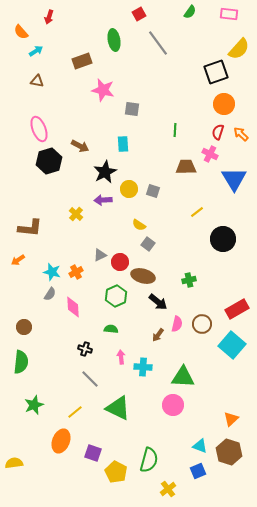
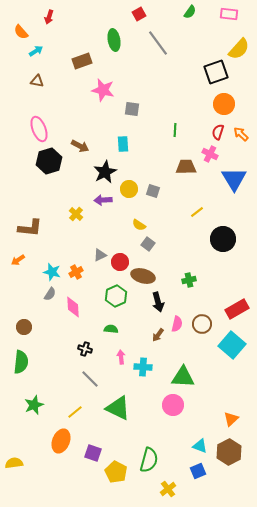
black arrow at (158, 302): rotated 36 degrees clockwise
brown hexagon at (229, 452): rotated 15 degrees clockwise
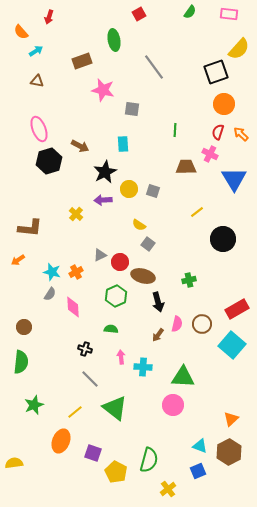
gray line at (158, 43): moved 4 px left, 24 px down
green triangle at (118, 408): moved 3 px left; rotated 12 degrees clockwise
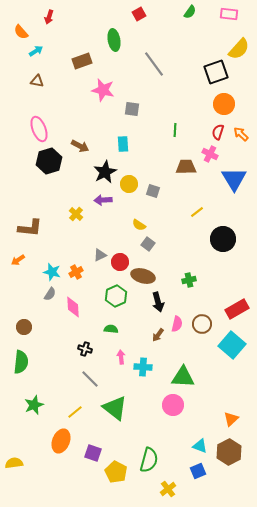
gray line at (154, 67): moved 3 px up
yellow circle at (129, 189): moved 5 px up
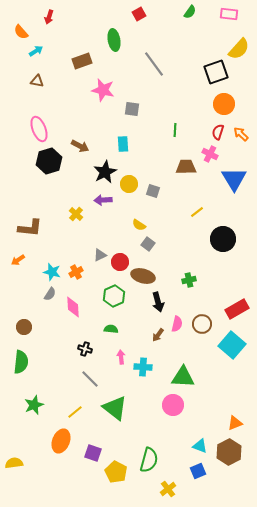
green hexagon at (116, 296): moved 2 px left
orange triangle at (231, 419): moved 4 px right, 4 px down; rotated 21 degrees clockwise
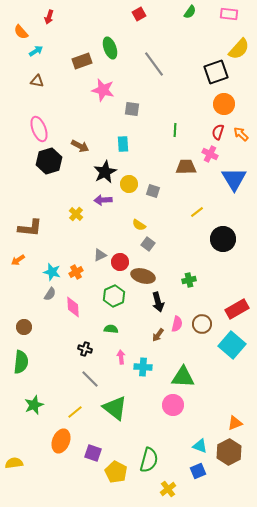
green ellipse at (114, 40): moved 4 px left, 8 px down; rotated 10 degrees counterclockwise
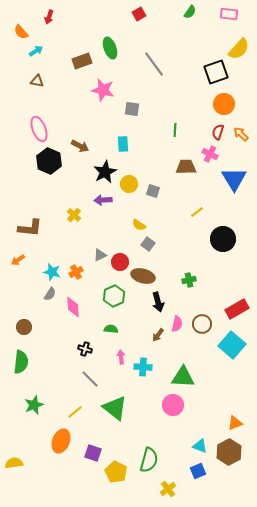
black hexagon at (49, 161): rotated 20 degrees counterclockwise
yellow cross at (76, 214): moved 2 px left, 1 px down
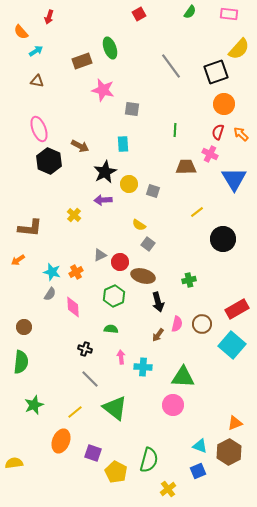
gray line at (154, 64): moved 17 px right, 2 px down
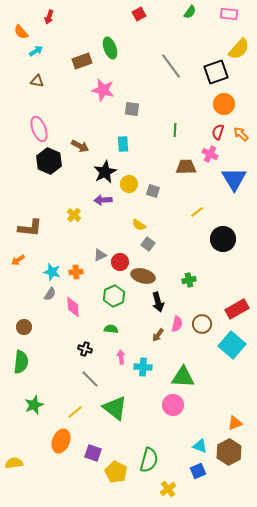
orange cross at (76, 272): rotated 24 degrees clockwise
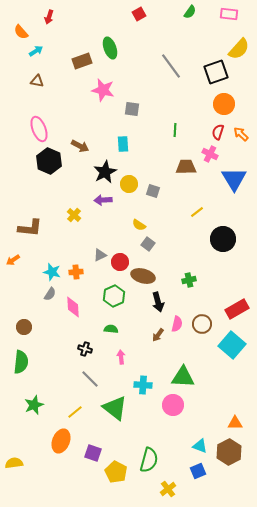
orange arrow at (18, 260): moved 5 px left
cyan cross at (143, 367): moved 18 px down
orange triangle at (235, 423): rotated 21 degrees clockwise
